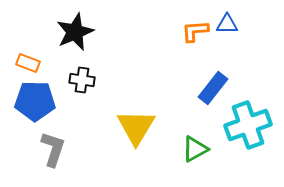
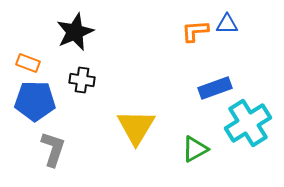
blue rectangle: moved 2 px right; rotated 32 degrees clockwise
cyan cross: moved 2 px up; rotated 12 degrees counterclockwise
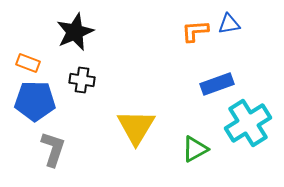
blue triangle: moved 2 px right; rotated 10 degrees counterclockwise
blue rectangle: moved 2 px right, 4 px up
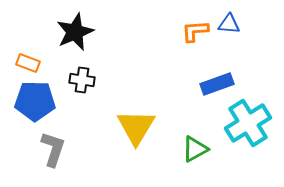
blue triangle: rotated 15 degrees clockwise
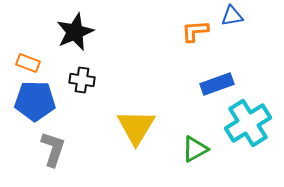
blue triangle: moved 3 px right, 8 px up; rotated 15 degrees counterclockwise
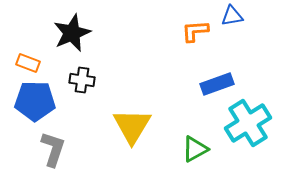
black star: moved 3 px left, 1 px down
yellow triangle: moved 4 px left, 1 px up
